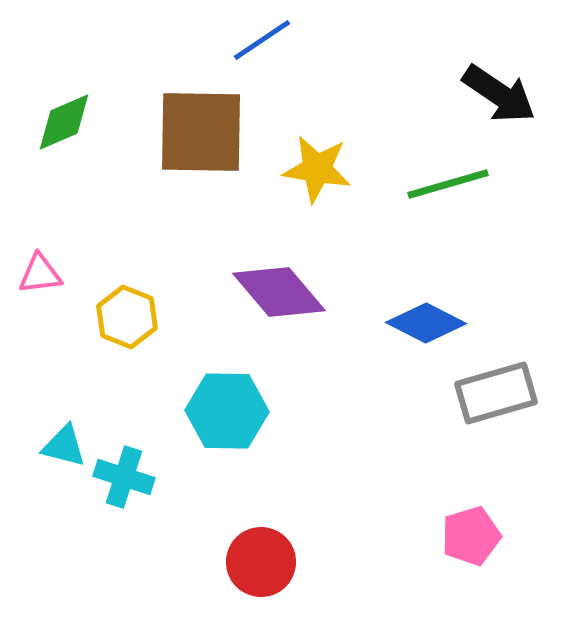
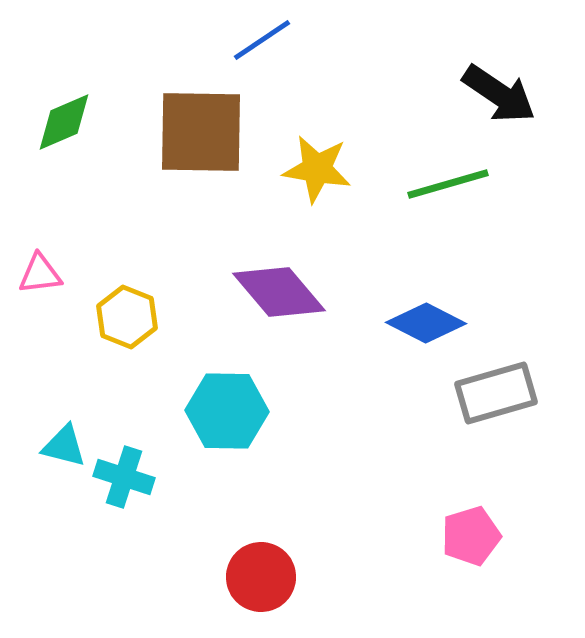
red circle: moved 15 px down
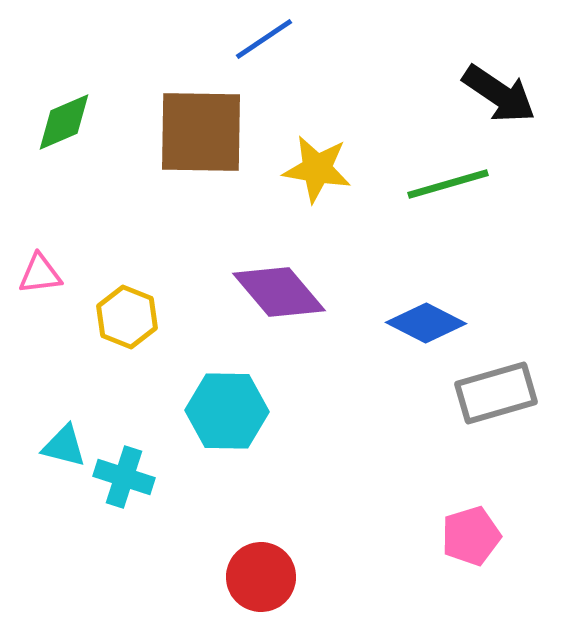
blue line: moved 2 px right, 1 px up
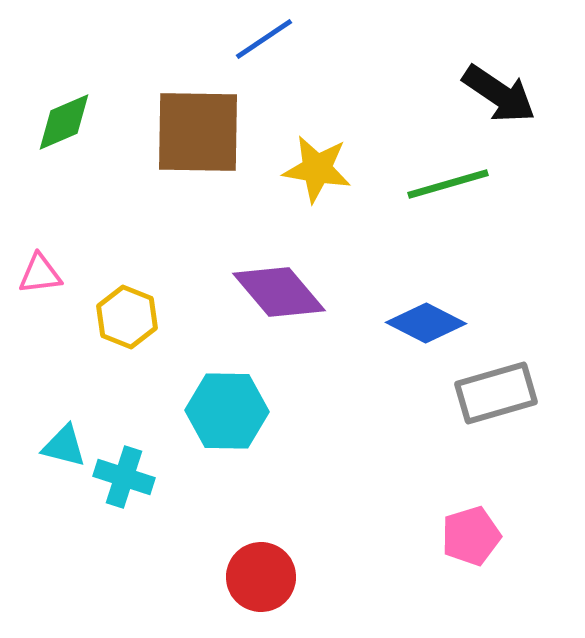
brown square: moved 3 px left
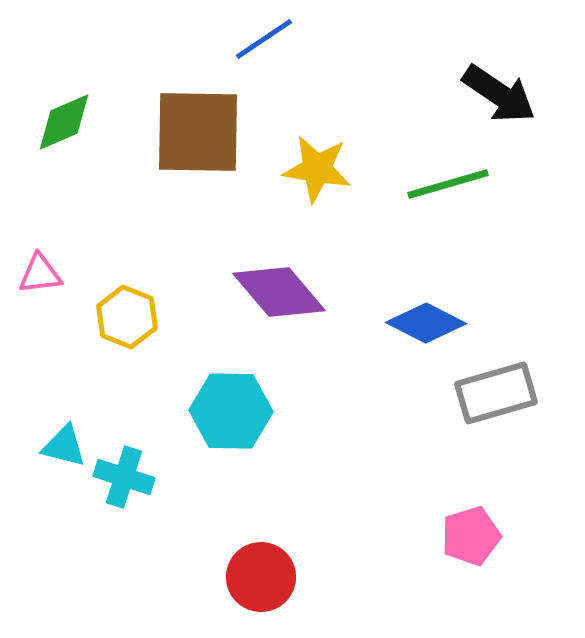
cyan hexagon: moved 4 px right
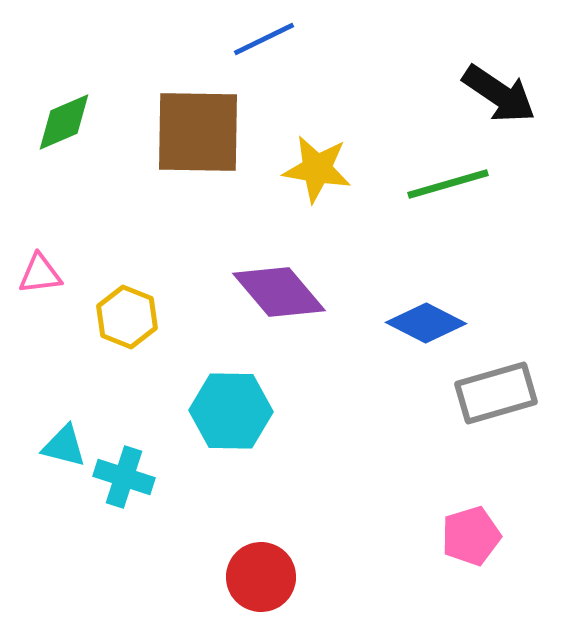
blue line: rotated 8 degrees clockwise
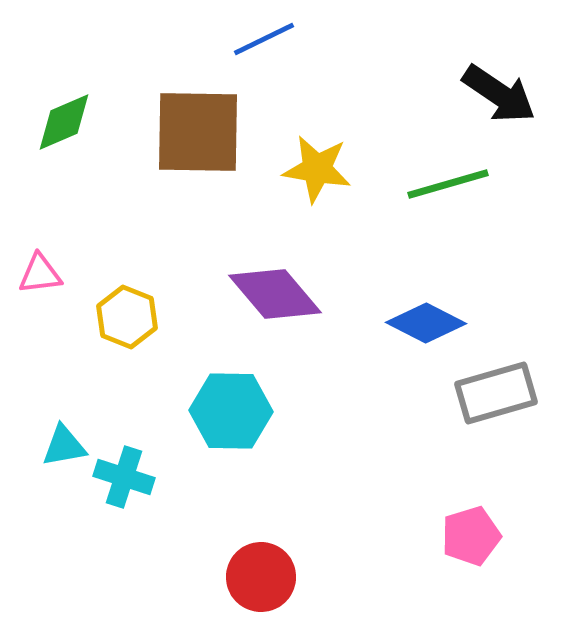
purple diamond: moved 4 px left, 2 px down
cyan triangle: rotated 24 degrees counterclockwise
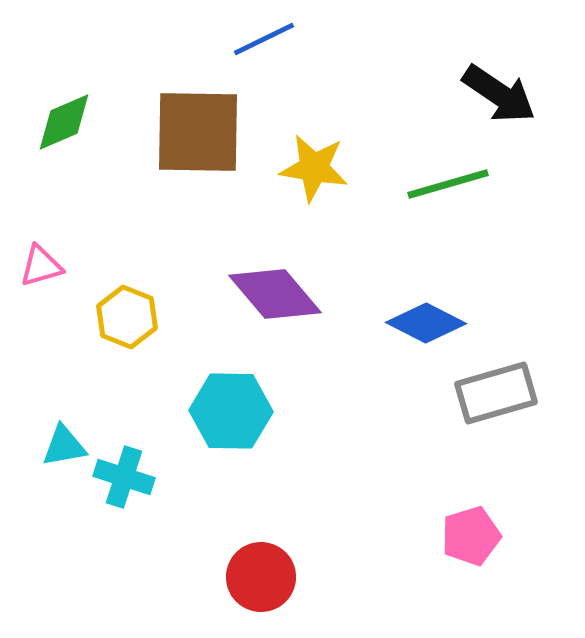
yellow star: moved 3 px left, 1 px up
pink triangle: moved 1 px right, 8 px up; rotated 9 degrees counterclockwise
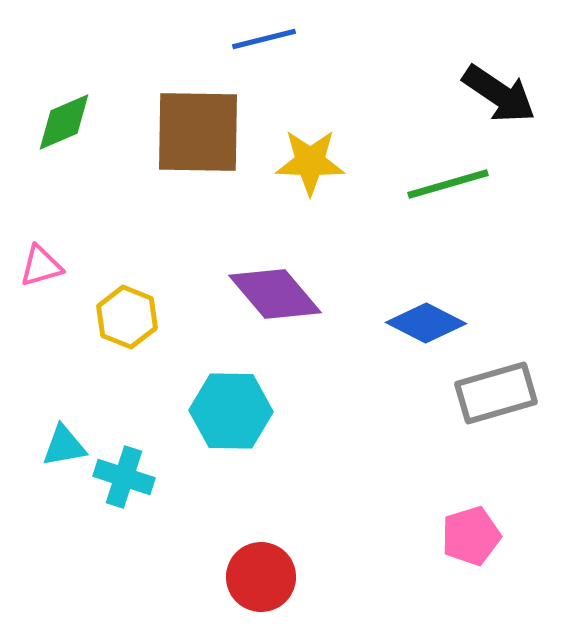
blue line: rotated 12 degrees clockwise
yellow star: moved 4 px left, 6 px up; rotated 8 degrees counterclockwise
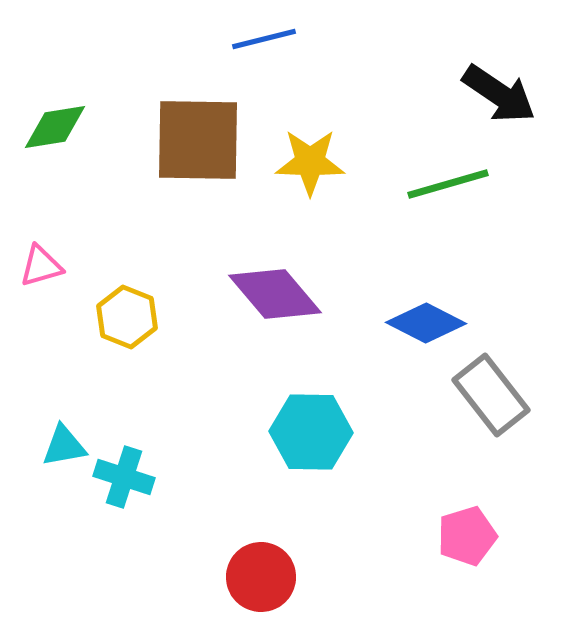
green diamond: moved 9 px left, 5 px down; rotated 14 degrees clockwise
brown square: moved 8 px down
gray rectangle: moved 5 px left, 2 px down; rotated 68 degrees clockwise
cyan hexagon: moved 80 px right, 21 px down
pink pentagon: moved 4 px left
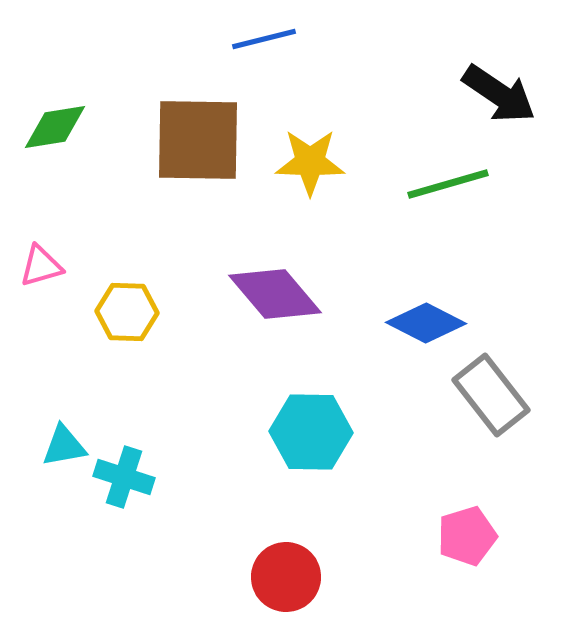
yellow hexagon: moved 5 px up; rotated 20 degrees counterclockwise
red circle: moved 25 px right
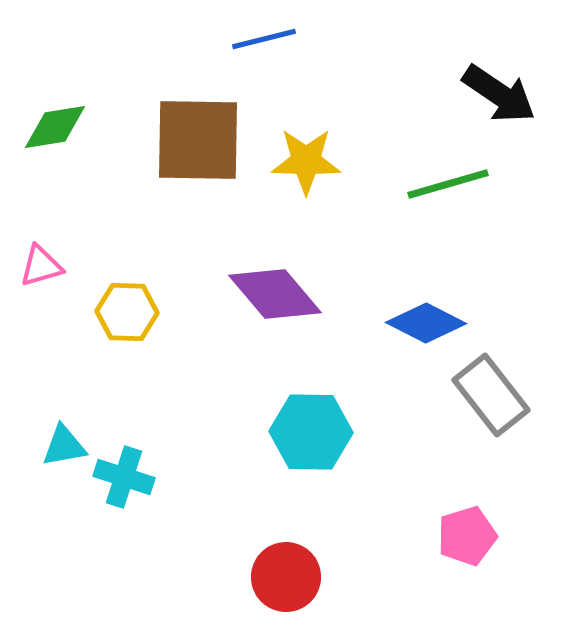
yellow star: moved 4 px left, 1 px up
